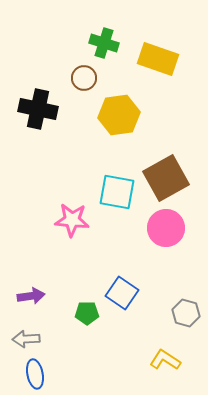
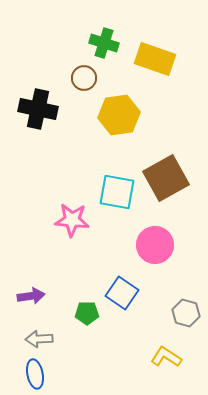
yellow rectangle: moved 3 px left
pink circle: moved 11 px left, 17 px down
gray arrow: moved 13 px right
yellow L-shape: moved 1 px right, 3 px up
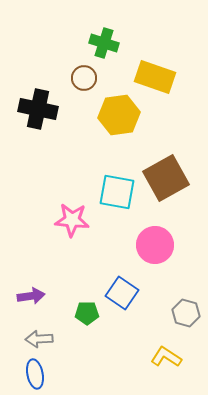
yellow rectangle: moved 18 px down
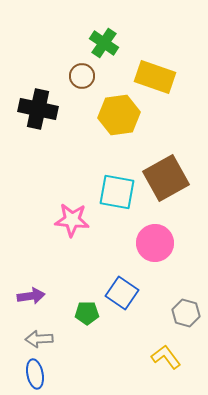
green cross: rotated 16 degrees clockwise
brown circle: moved 2 px left, 2 px up
pink circle: moved 2 px up
yellow L-shape: rotated 20 degrees clockwise
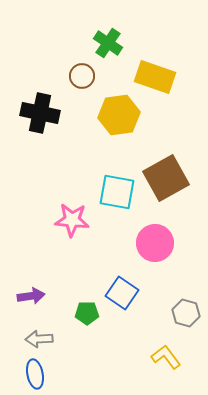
green cross: moved 4 px right
black cross: moved 2 px right, 4 px down
